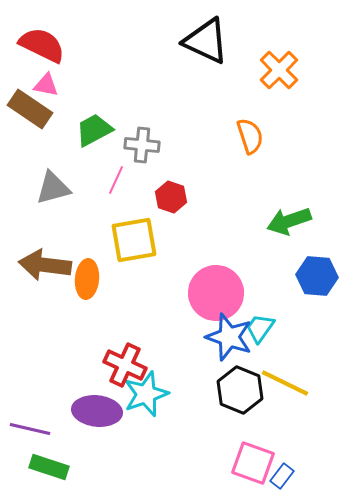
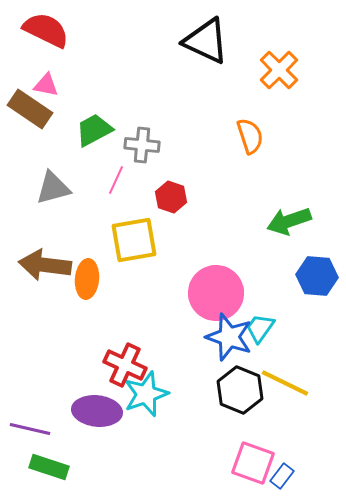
red semicircle: moved 4 px right, 15 px up
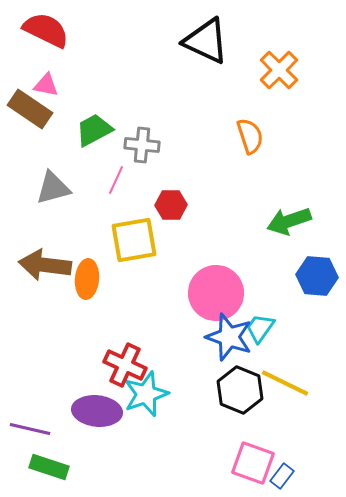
red hexagon: moved 8 px down; rotated 20 degrees counterclockwise
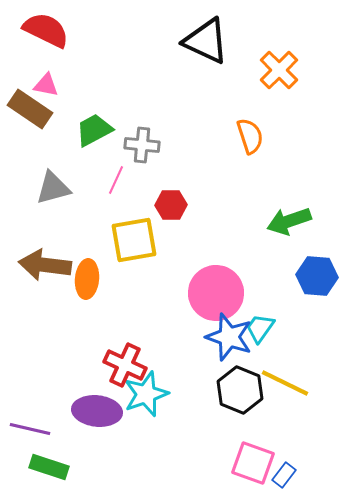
blue rectangle: moved 2 px right, 1 px up
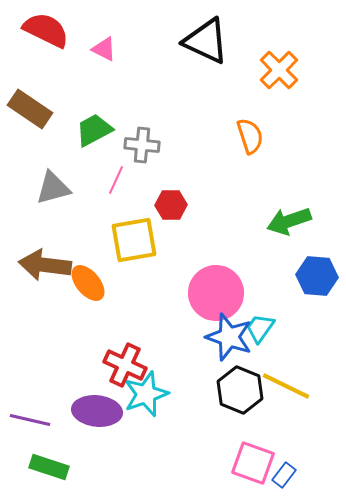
pink triangle: moved 58 px right, 36 px up; rotated 16 degrees clockwise
orange ellipse: moved 1 px right, 4 px down; rotated 45 degrees counterclockwise
yellow line: moved 1 px right, 3 px down
purple line: moved 9 px up
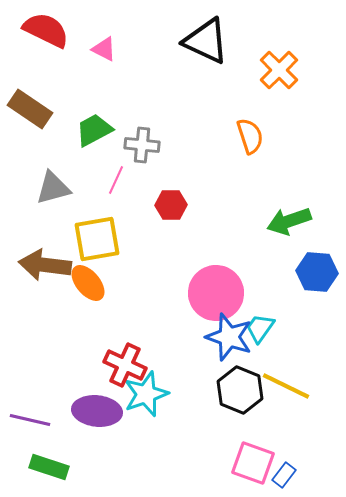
yellow square: moved 37 px left, 1 px up
blue hexagon: moved 4 px up
